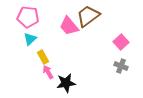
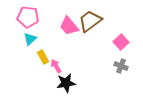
brown trapezoid: moved 2 px right, 5 px down
pink arrow: moved 8 px right, 6 px up
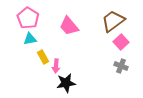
pink pentagon: moved 1 px down; rotated 25 degrees clockwise
brown trapezoid: moved 23 px right
cyan triangle: rotated 32 degrees clockwise
pink arrow: rotated 144 degrees counterclockwise
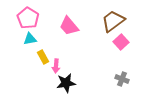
gray cross: moved 1 px right, 13 px down
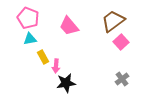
pink pentagon: rotated 10 degrees counterclockwise
gray cross: rotated 32 degrees clockwise
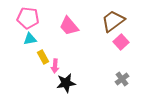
pink pentagon: rotated 15 degrees counterclockwise
pink arrow: moved 1 px left
